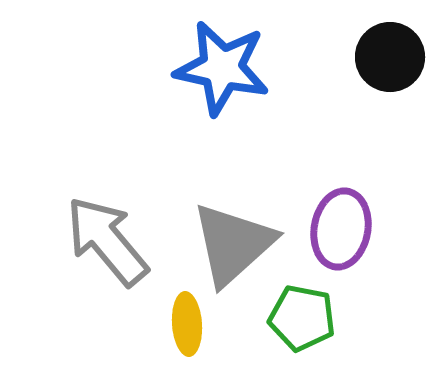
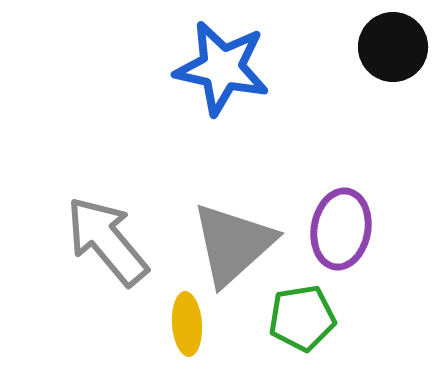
black circle: moved 3 px right, 10 px up
green pentagon: rotated 20 degrees counterclockwise
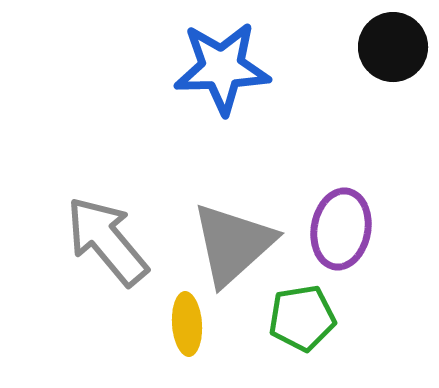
blue star: rotated 14 degrees counterclockwise
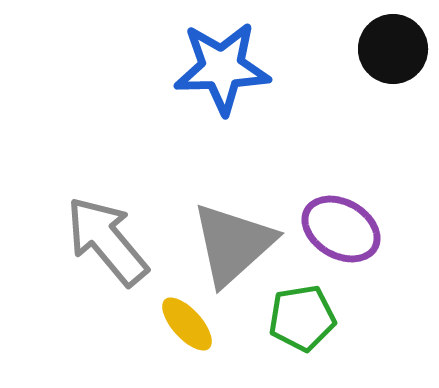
black circle: moved 2 px down
purple ellipse: rotated 70 degrees counterclockwise
yellow ellipse: rotated 38 degrees counterclockwise
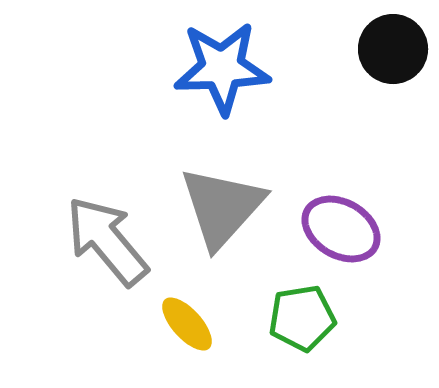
gray triangle: moved 11 px left, 37 px up; rotated 6 degrees counterclockwise
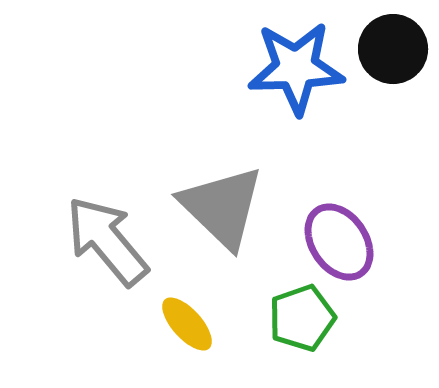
blue star: moved 74 px right
gray triangle: rotated 28 degrees counterclockwise
purple ellipse: moved 2 px left, 13 px down; rotated 26 degrees clockwise
green pentagon: rotated 10 degrees counterclockwise
